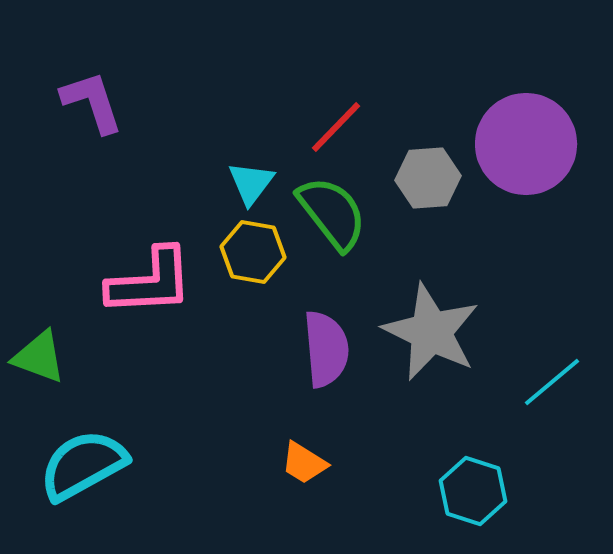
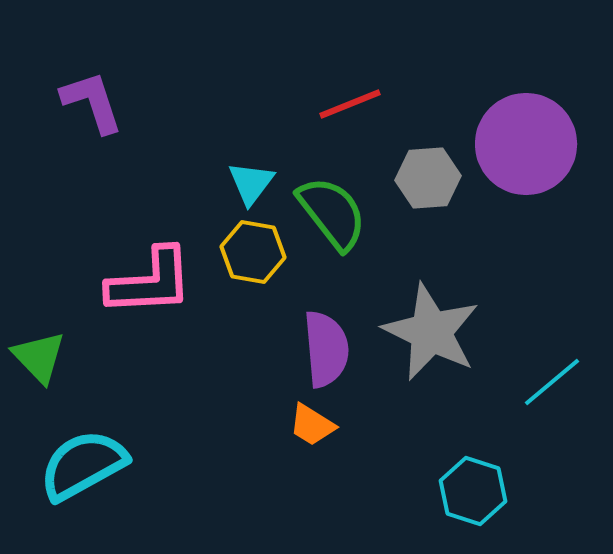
red line: moved 14 px right, 23 px up; rotated 24 degrees clockwise
green triangle: rotated 26 degrees clockwise
orange trapezoid: moved 8 px right, 38 px up
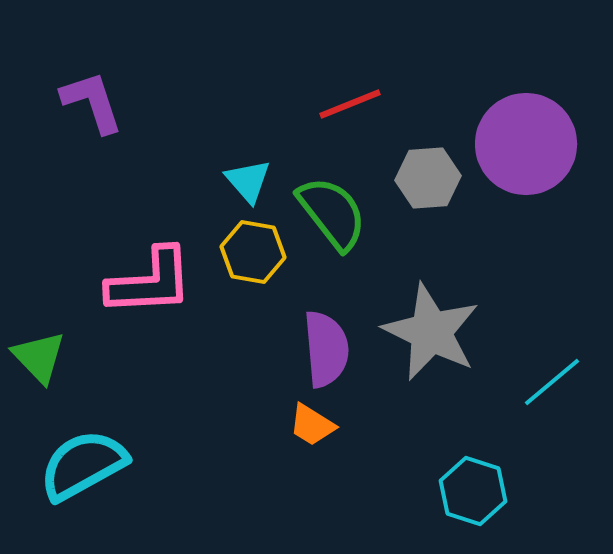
cyan triangle: moved 3 px left, 2 px up; rotated 18 degrees counterclockwise
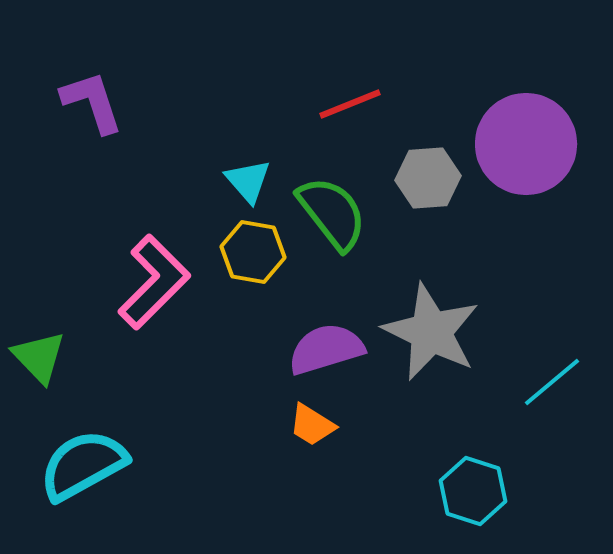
pink L-shape: moved 4 px right; rotated 42 degrees counterclockwise
purple semicircle: rotated 102 degrees counterclockwise
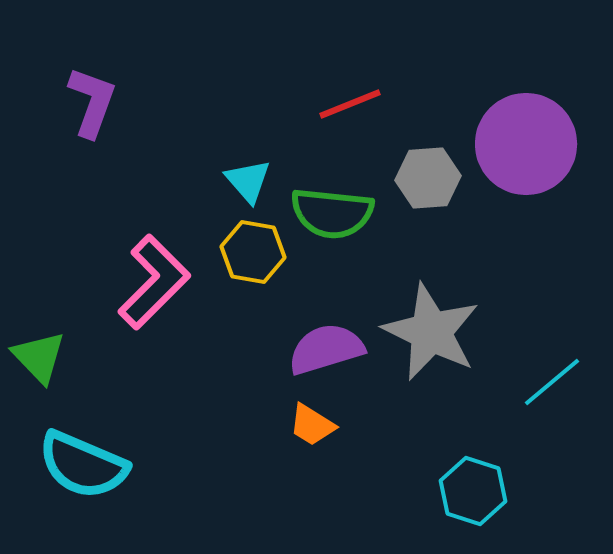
purple L-shape: rotated 38 degrees clockwise
green semicircle: rotated 134 degrees clockwise
cyan semicircle: rotated 128 degrees counterclockwise
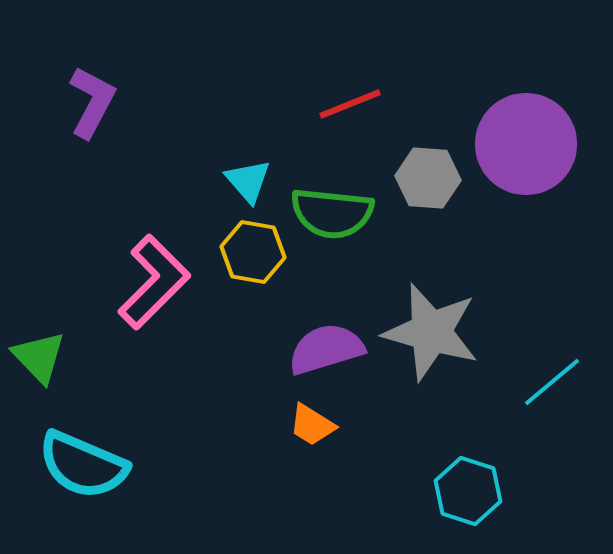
purple L-shape: rotated 8 degrees clockwise
gray hexagon: rotated 8 degrees clockwise
gray star: rotated 10 degrees counterclockwise
cyan hexagon: moved 5 px left
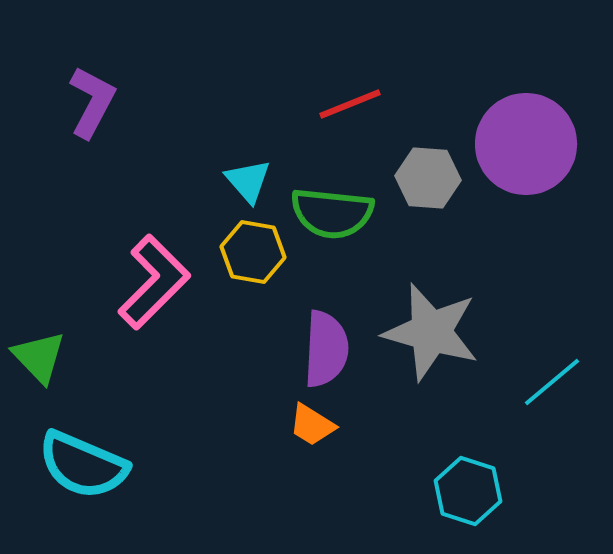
purple semicircle: rotated 110 degrees clockwise
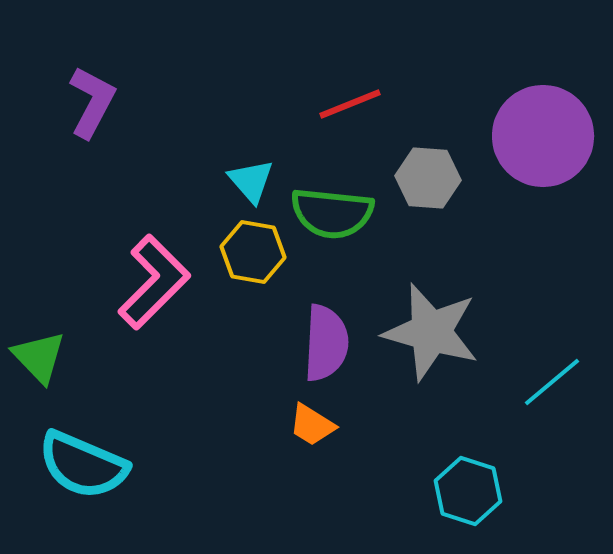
purple circle: moved 17 px right, 8 px up
cyan triangle: moved 3 px right
purple semicircle: moved 6 px up
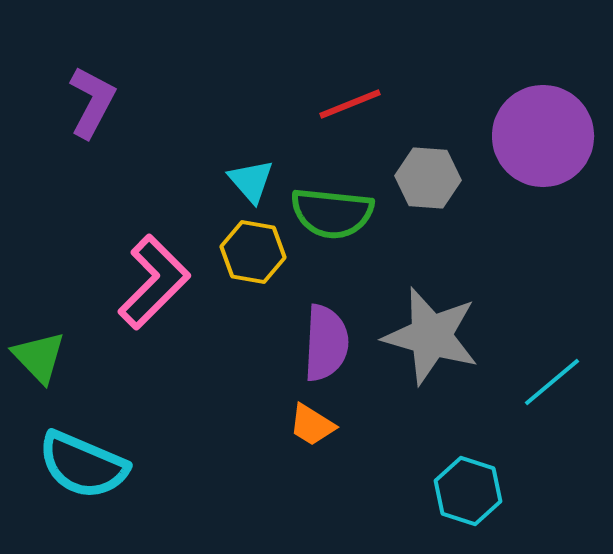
gray star: moved 4 px down
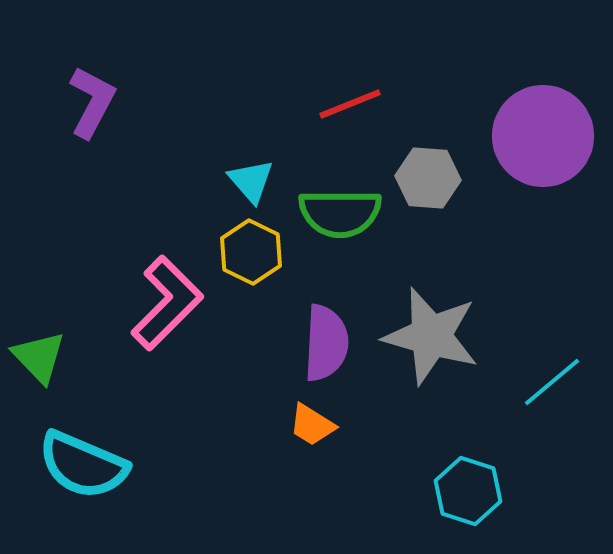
green semicircle: moved 8 px right; rotated 6 degrees counterclockwise
yellow hexagon: moved 2 px left; rotated 16 degrees clockwise
pink L-shape: moved 13 px right, 21 px down
